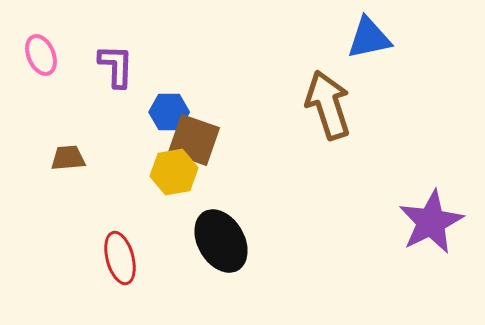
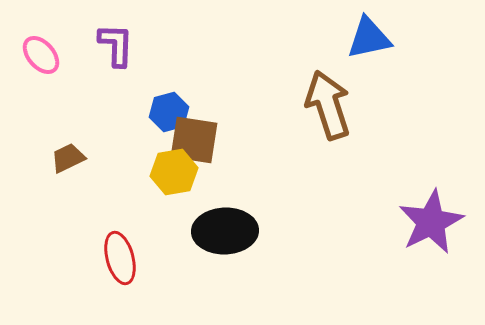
pink ellipse: rotated 18 degrees counterclockwise
purple L-shape: moved 21 px up
blue hexagon: rotated 15 degrees counterclockwise
brown square: rotated 10 degrees counterclockwise
brown trapezoid: rotated 21 degrees counterclockwise
black ellipse: moved 4 px right, 10 px up; rotated 62 degrees counterclockwise
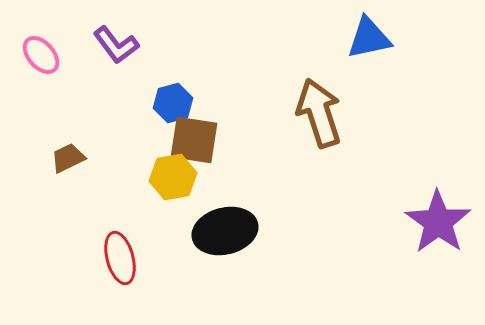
purple L-shape: rotated 141 degrees clockwise
brown arrow: moved 9 px left, 8 px down
blue hexagon: moved 4 px right, 9 px up
yellow hexagon: moved 1 px left, 5 px down
purple star: moved 7 px right; rotated 10 degrees counterclockwise
black ellipse: rotated 12 degrees counterclockwise
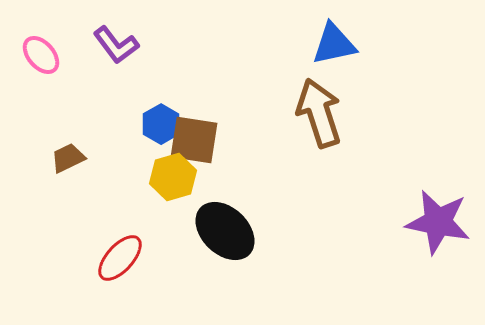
blue triangle: moved 35 px left, 6 px down
blue hexagon: moved 12 px left, 21 px down; rotated 15 degrees counterclockwise
yellow hexagon: rotated 6 degrees counterclockwise
purple star: rotated 24 degrees counterclockwise
black ellipse: rotated 58 degrees clockwise
red ellipse: rotated 57 degrees clockwise
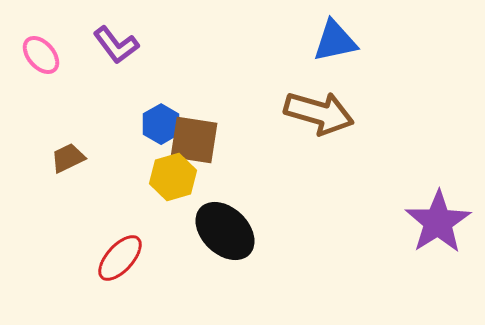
blue triangle: moved 1 px right, 3 px up
brown arrow: rotated 124 degrees clockwise
purple star: rotated 28 degrees clockwise
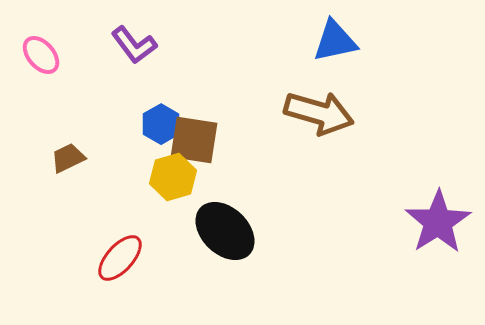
purple L-shape: moved 18 px right
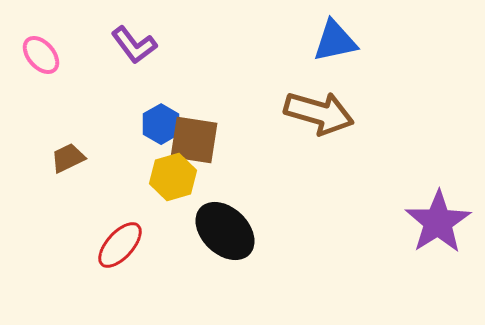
red ellipse: moved 13 px up
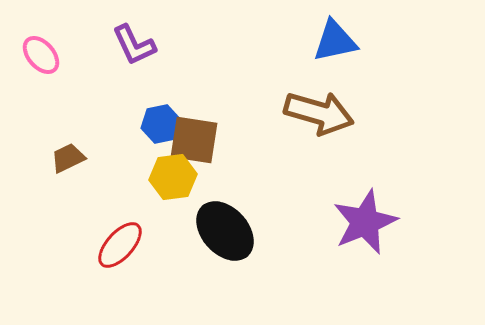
purple L-shape: rotated 12 degrees clockwise
blue hexagon: rotated 18 degrees clockwise
yellow hexagon: rotated 9 degrees clockwise
purple star: moved 73 px left; rotated 10 degrees clockwise
black ellipse: rotated 4 degrees clockwise
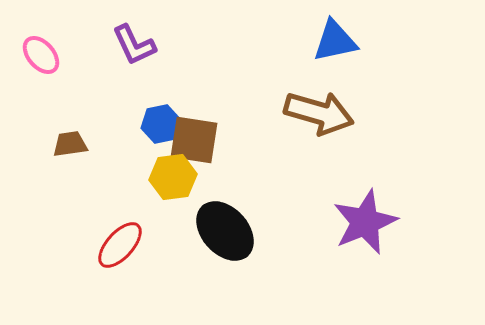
brown trapezoid: moved 2 px right, 14 px up; rotated 18 degrees clockwise
